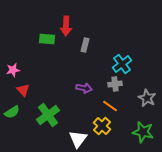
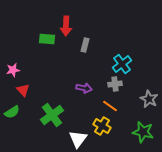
gray star: moved 2 px right, 1 px down
green cross: moved 4 px right
yellow cross: rotated 12 degrees counterclockwise
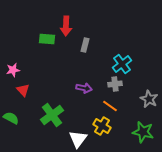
green semicircle: moved 1 px left, 6 px down; rotated 119 degrees counterclockwise
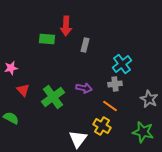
pink star: moved 2 px left, 2 px up
green cross: moved 1 px right, 18 px up
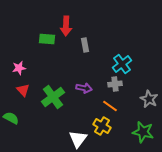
gray rectangle: rotated 24 degrees counterclockwise
pink star: moved 8 px right
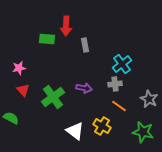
orange line: moved 9 px right
white triangle: moved 3 px left, 8 px up; rotated 30 degrees counterclockwise
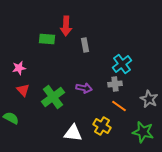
white triangle: moved 2 px left, 2 px down; rotated 30 degrees counterclockwise
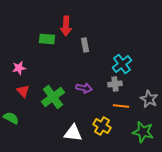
red triangle: moved 1 px down
orange line: moved 2 px right; rotated 28 degrees counterclockwise
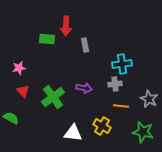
cyan cross: rotated 30 degrees clockwise
